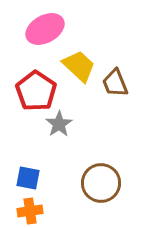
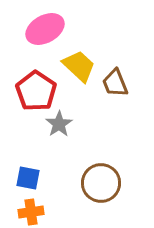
orange cross: moved 1 px right, 1 px down
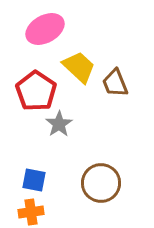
yellow trapezoid: moved 1 px down
blue square: moved 6 px right, 2 px down
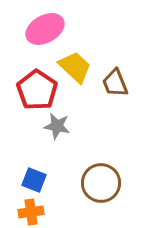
yellow trapezoid: moved 4 px left
red pentagon: moved 1 px right, 1 px up
gray star: moved 2 px left, 2 px down; rotated 28 degrees counterclockwise
blue square: rotated 10 degrees clockwise
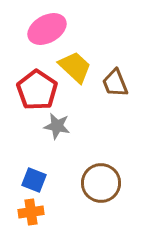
pink ellipse: moved 2 px right
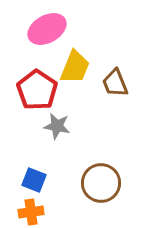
yellow trapezoid: rotated 69 degrees clockwise
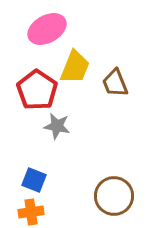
brown circle: moved 13 px right, 13 px down
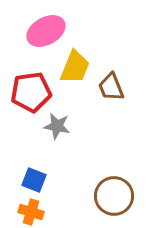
pink ellipse: moved 1 px left, 2 px down
brown trapezoid: moved 4 px left, 4 px down
red pentagon: moved 6 px left, 2 px down; rotated 30 degrees clockwise
orange cross: rotated 25 degrees clockwise
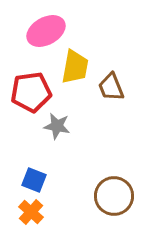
yellow trapezoid: rotated 12 degrees counterclockwise
orange cross: rotated 25 degrees clockwise
